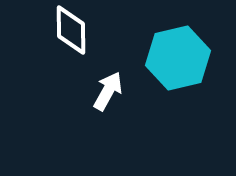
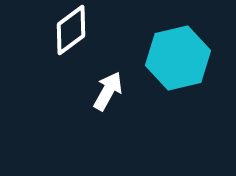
white diamond: rotated 54 degrees clockwise
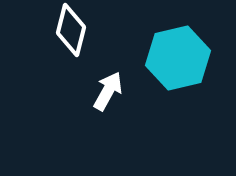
white diamond: rotated 39 degrees counterclockwise
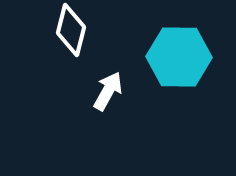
cyan hexagon: moved 1 px right, 1 px up; rotated 14 degrees clockwise
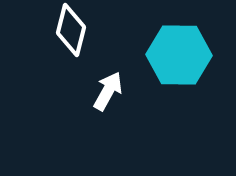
cyan hexagon: moved 2 px up
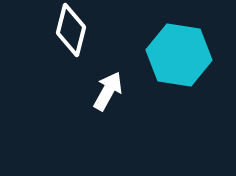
cyan hexagon: rotated 8 degrees clockwise
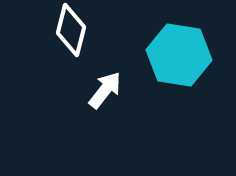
white arrow: moved 3 px left, 1 px up; rotated 9 degrees clockwise
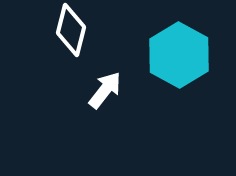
cyan hexagon: rotated 20 degrees clockwise
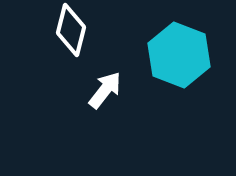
cyan hexagon: rotated 8 degrees counterclockwise
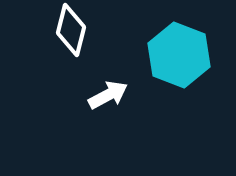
white arrow: moved 3 px right, 5 px down; rotated 24 degrees clockwise
